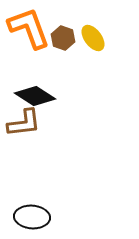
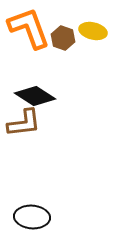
yellow ellipse: moved 7 px up; rotated 40 degrees counterclockwise
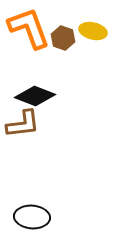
black diamond: rotated 12 degrees counterclockwise
brown L-shape: moved 1 px left, 1 px down
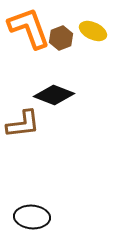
yellow ellipse: rotated 12 degrees clockwise
brown hexagon: moved 2 px left; rotated 20 degrees clockwise
black diamond: moved 19 px right, 1 px up
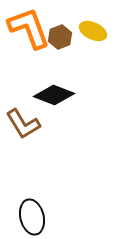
brown hexagon: moved 1 px left, 1 px up
brown L-shape: rotated 66 degrees clockwise
black ellipse: rotated 72 degrees clockwise
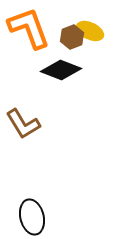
yellow ellipse: moved 3 px left
brown hexagon: moved 12 px right
black diamond: moved 7 px right, 25 px up
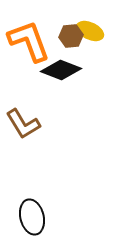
orange L-shape: moved 13 px down
brown hexagon: moved 1 px left, 1 px up; rotated 15 degrees clockwise
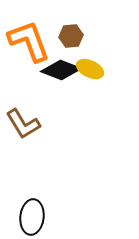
yellow ellipse: moved 38 px down
black ellipse: rotated 20 degrees clockwise
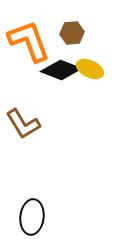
brown hexagon: moved 1 px right, 3 px up
